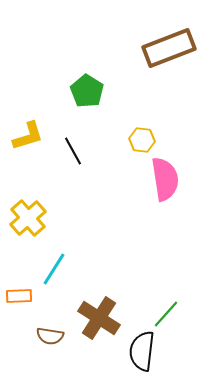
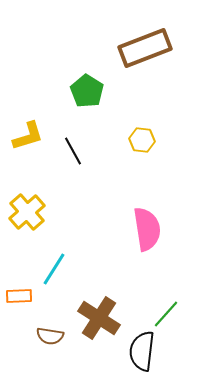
brown rectangle: moved 24 px left
pink semicircle: moved 18 px left, 50 px down
yellow cross: moved 1 px left, 6 px up
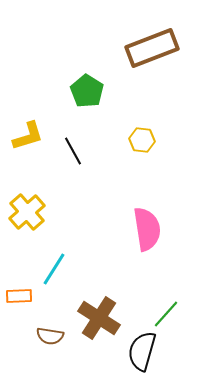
brown rectangle: moved 7 px right
black semicircle: rotated 9 degrees clockwise
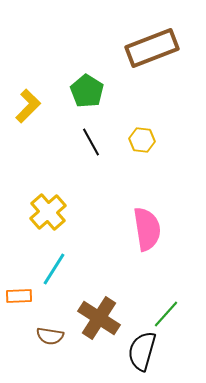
yellow L-shape: moved 30 px up; rotated 28 degrees counterclockwise
black line: moved 18 px right, 9 px up
yellow cross: moved 21 px right
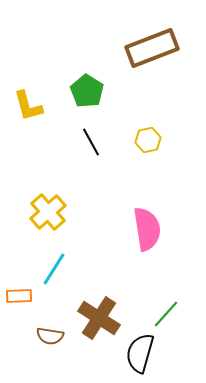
yellow L-shape: rotated 120 degrees clockwise
yellow hexagon: moved 6 px right; rotated 20 degrees counterclockwise
black semicircle: moved 2 px left, 2 px down
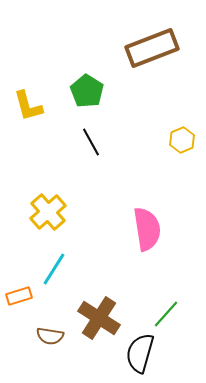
yellow hexagon: moved 34 px right; rotated 10 degrees counterclockwise
orange rectangle: rotated 15 degrees counterclockwise
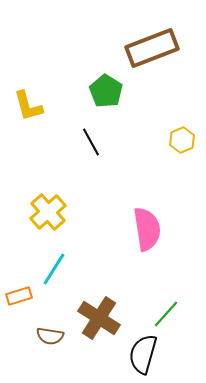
green pentagon: moved 19 px right
black semicircle: moved 3 px right, 1 px down
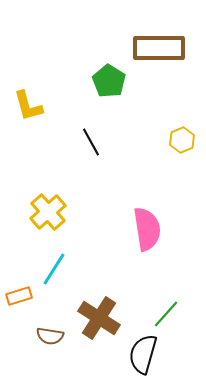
brown rectangle: moved 7 px right; rotated 21 degrees clockwise
green pentagon: moved 3 px right, 10 px up
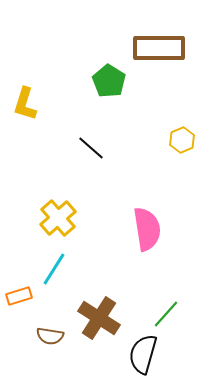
yellow L-shape: moved 3 px left, 2 px up; rotated 32 degrees clockwise
black line: moved 6 px down; rotated 20 degrees counterclockwise
yellow cross: moved 10 px right, 6 px down
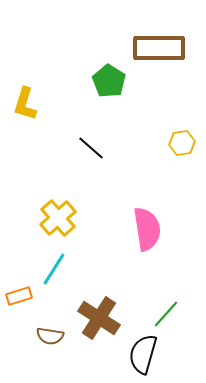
yellow hexagon: moved 3 px down; rotated 15 degrees clockwise
